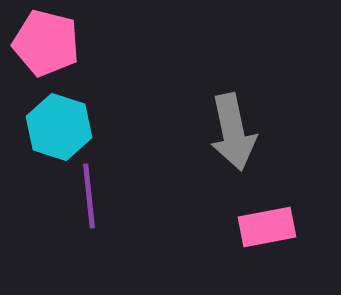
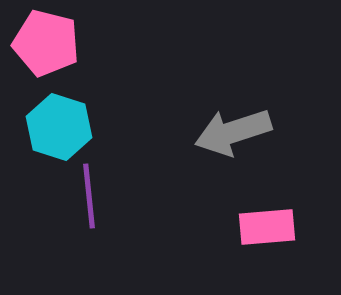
gray arrow: rotated 84 degrees clockwise
pink rectangle: rotated 6 degrees clockwise
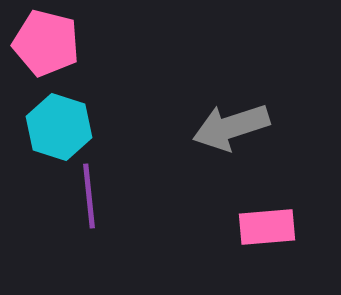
gray arrow: moved 2 px left, 5 px up
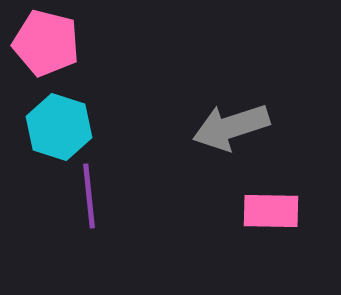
pink rectangle: moved 4 px right, 16 px up; rotated 6 degrees clockwise
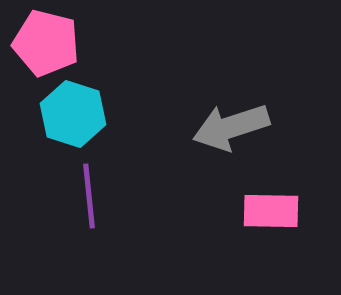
cyan hexagon: moved 14 px right, 13 px up
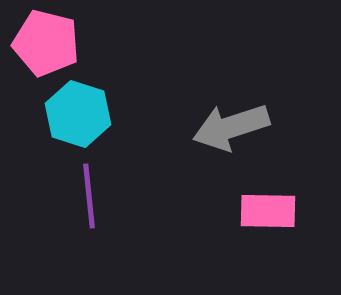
cyan hexagon: moved 5 px right
pink rectangle: moved 3 px left
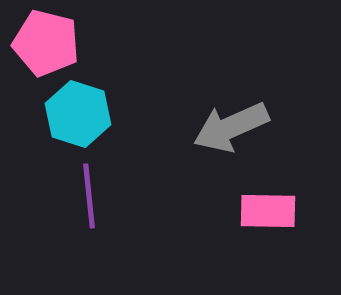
gray arrow: rotated 6 degrees counterclockwise
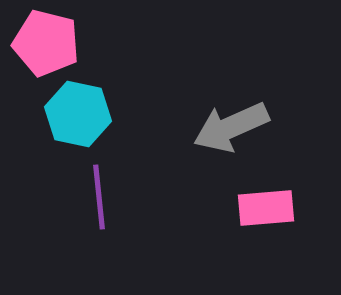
cyan hexagon: rotated 6 degrees counterclockwise
purple line: moved 10 px right, 1 px down
pink rectangle: moved 2 px left, 3 px up; rotated 6 degrees counterclockwise
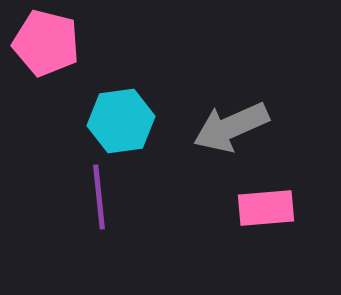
cyan hexagon: moved 43 px right, 7 px down; rotated 20 degrees counterclockwise
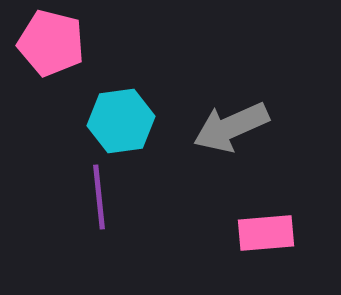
pink pentagon: moved 5 px right
pink rectangle: moved 25 px down
